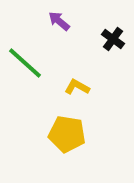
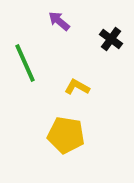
black cross: moved 2 px left
green line: rotated 24 degrees clockwise
yellow pentagon: moved 1 px left, 1 px down
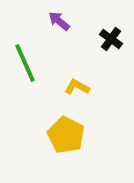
yellow pentagon: rotated 18 degrees clockwise
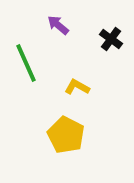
purple arrow: moved 1 px left, 4 px down
green line: moved 1 px right
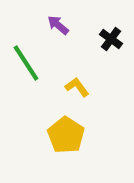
green line: rotated 9 degrees counterclockwise
yellow L-shape: rotated 25 degrees clockwise
yellow pentagon: rotated 6 degrees clockwise
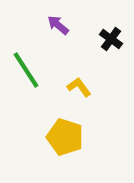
green line: moved 7 px down
yellow L-shape: moved 2 px right
yellow pentagon: moved 1 px left, 2 px down; rotated 15 degrees counterclockwise
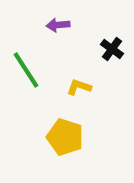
purple arrow: rotated 45 degrees counterclockwise
black cross: moved 1 px right, 10 px down
yellow L-shape: rotated 35 degrees counterclockwise
